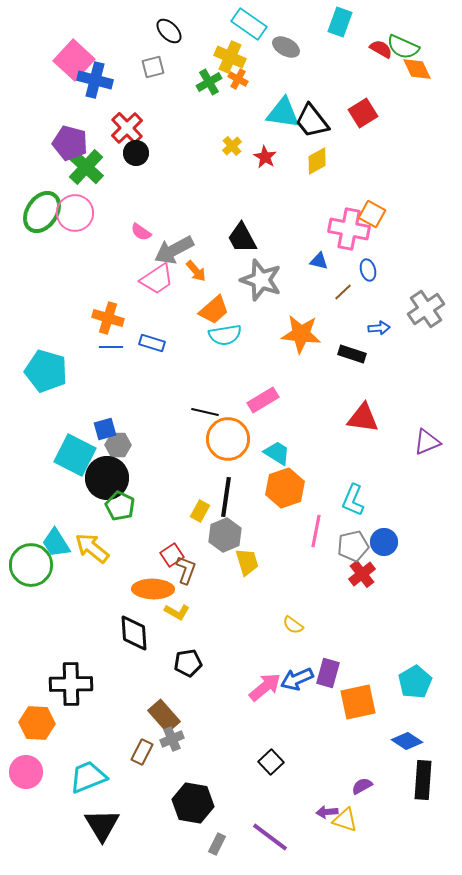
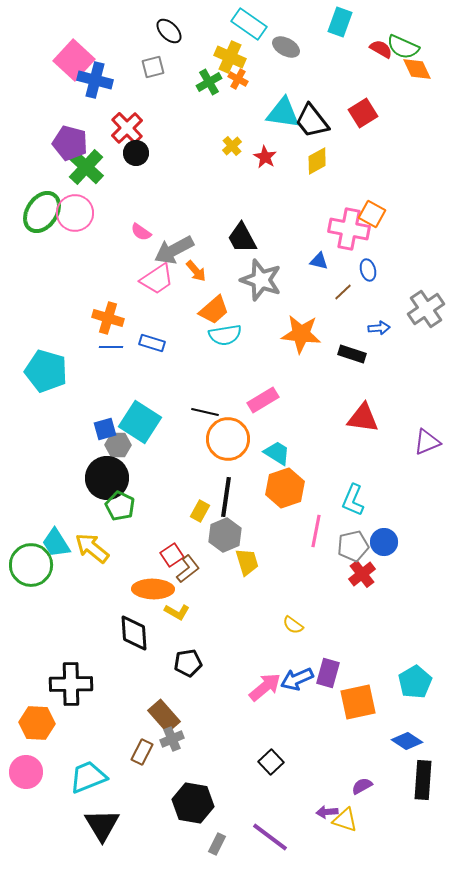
cyan square at (75, 455): moved 65 px right, 33 px up; rotated 6 degrees clockwise
brown L-shape at (186, 570): moved 2 px right, 1 px up; rotated 32 degrees clockwise
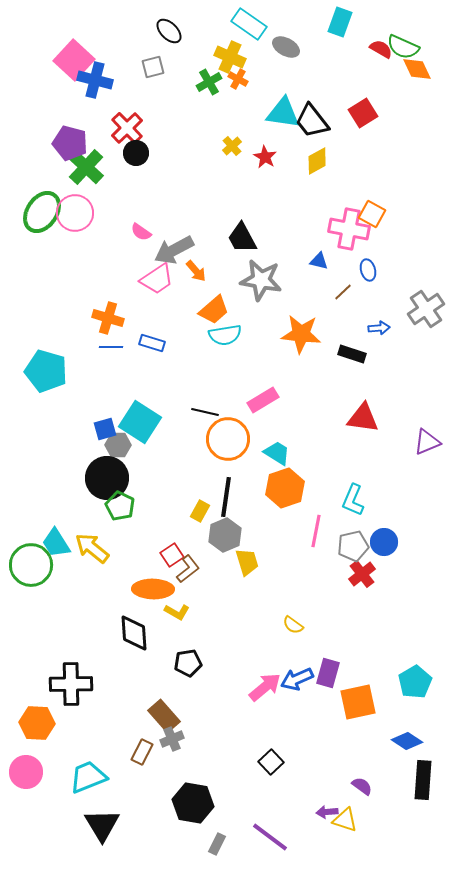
gray star at (261, 280): rotated 9 degrees counterclockwise
purple semicircle at (362, 786): rotated 65 degrees clockwise
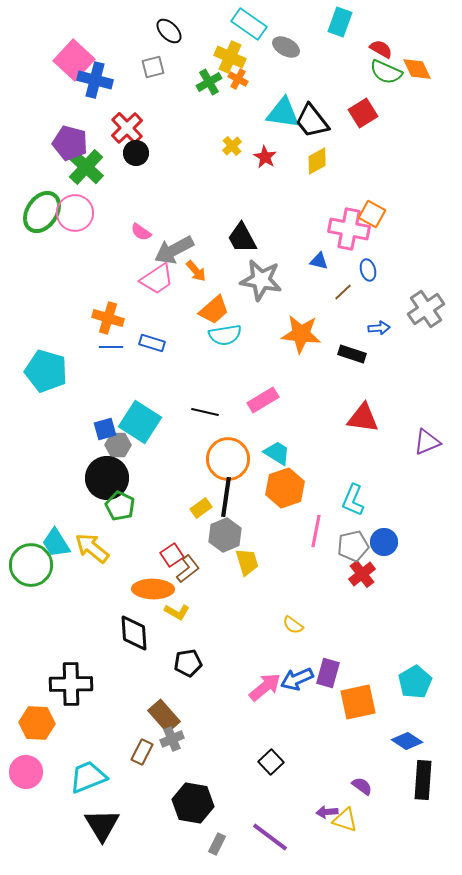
green semicircle at (403, 47): moved 17 px left, 25 px down
orange circle at (228, 439): moved 20 px down
yellow rectangle at (200, 511): moved 1 px right, 3 px up; rotated 25 degrees clockwise
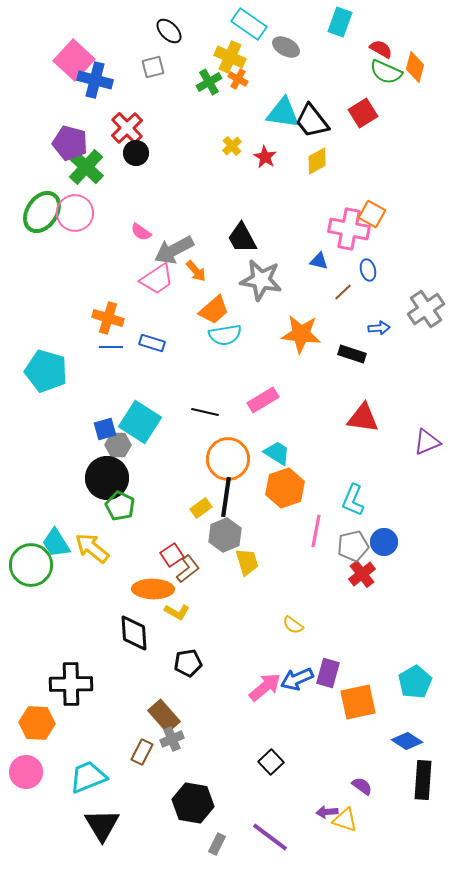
orange diamond at (417, 69): moved 2 px left, 2 px up; rotated 40 degrees clockwise
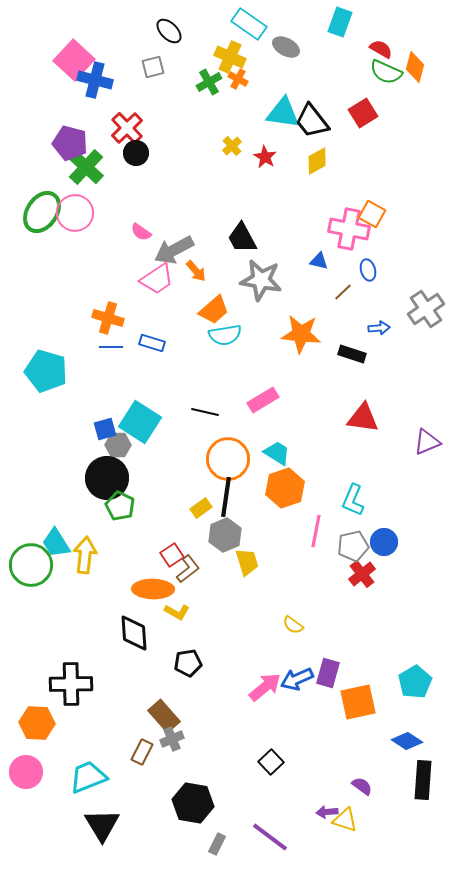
yellow arrow at (92, 548): moved 7 px left, 7 px down; rotated 57 degrees clockwise
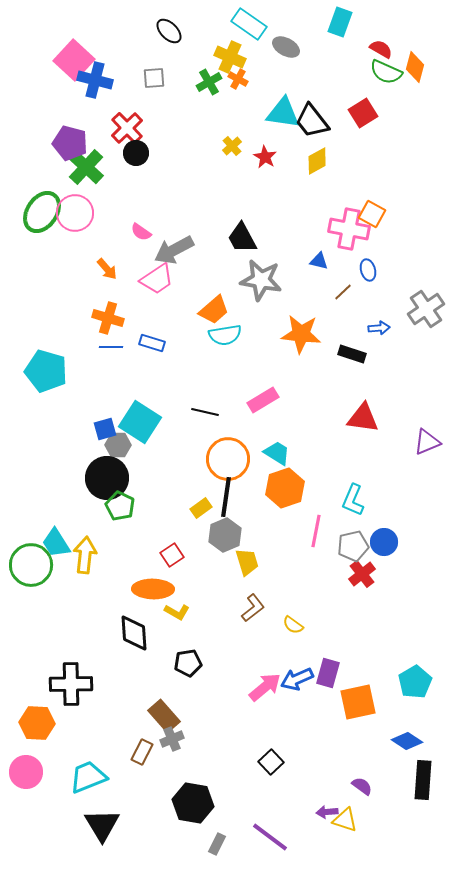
gray square at (153, 67): moved 1 px right, 11 px down; rotated 10 degrees clockwise
orange arrow at (196, 271): moved 89 px left, 2 px up
brown L-shape at (188, 569): moved 65 px right, 39 px down
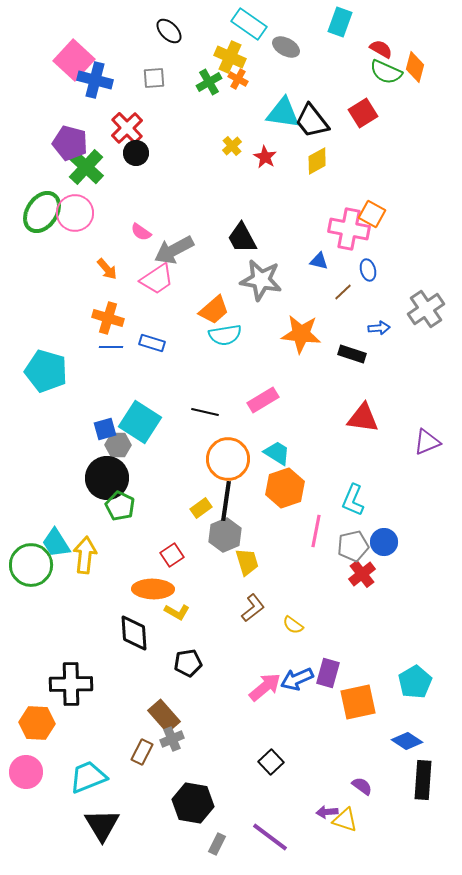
black line at (226, 497): moved 4 px down
